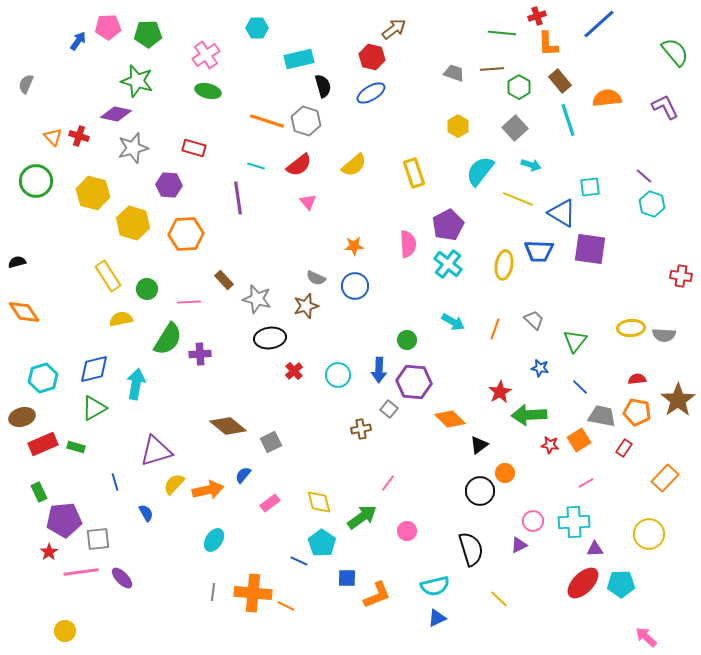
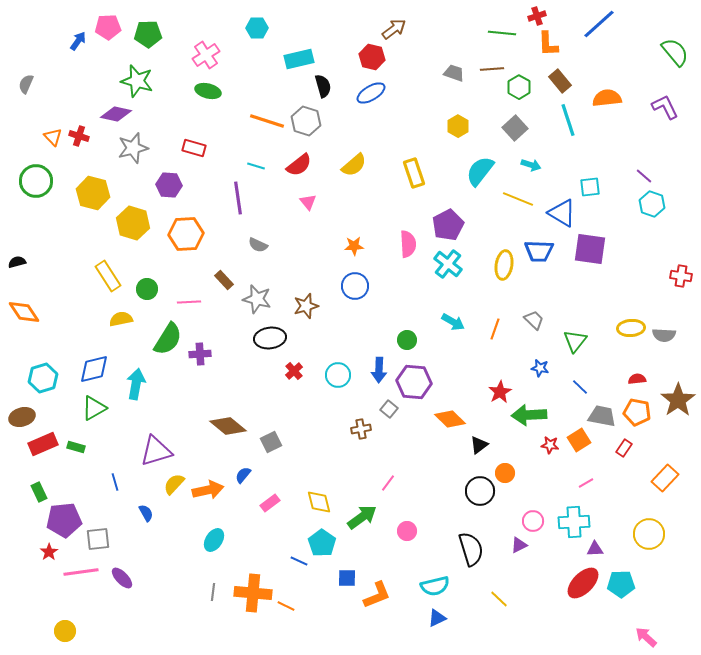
gray semicircle at (316, 278): moved 58 px left, 33 px up
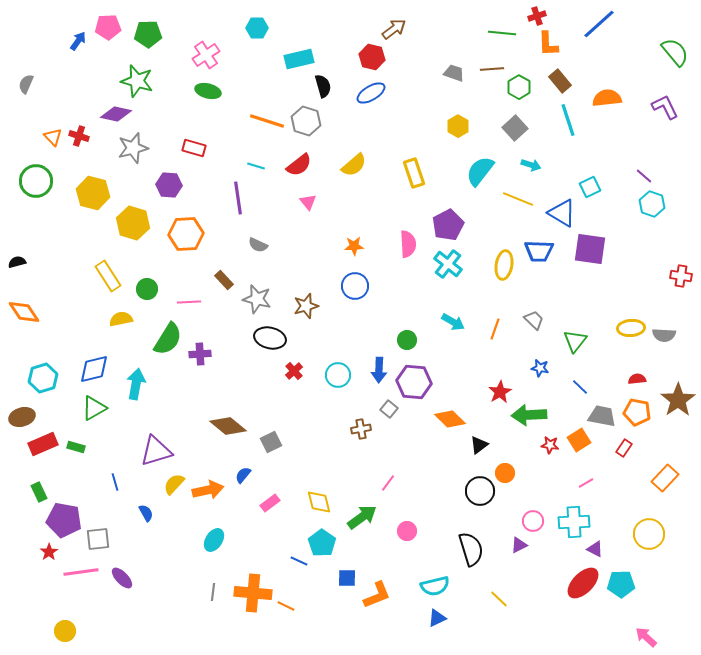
cyan square at (590, 187): rotated 20 degrees counterclockwise
black ellipse at (270, 338): rotated 20 degrees clockwise
purple pentagon at (64, 520): rotated 16 degrees clockwise
purple triangle at (595, 549): rotated 30 degrees clockwise
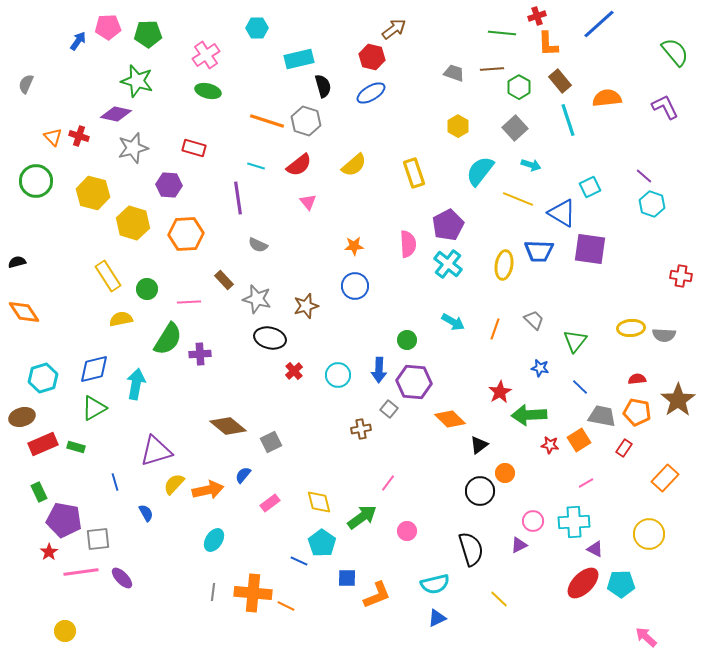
cyan semicircle at (435, 586): moved 2 px up
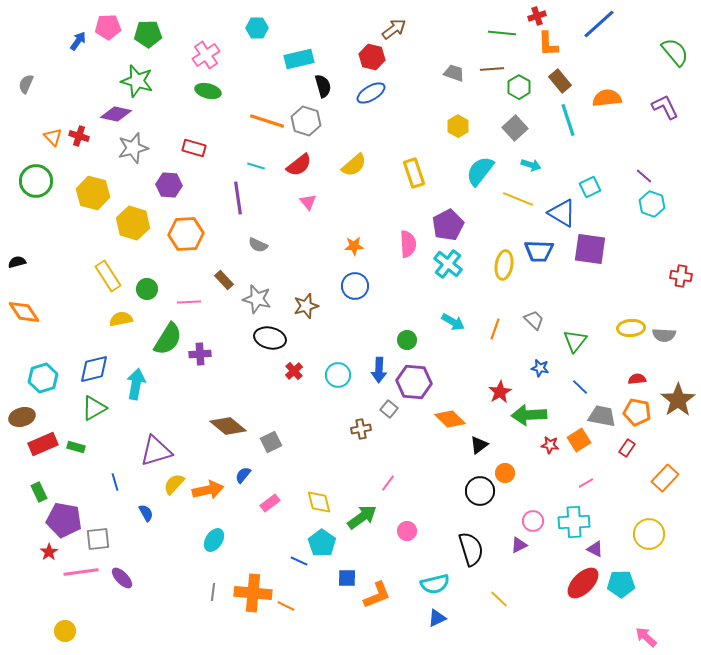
red rectangle at (624, 448): moved 3 px right
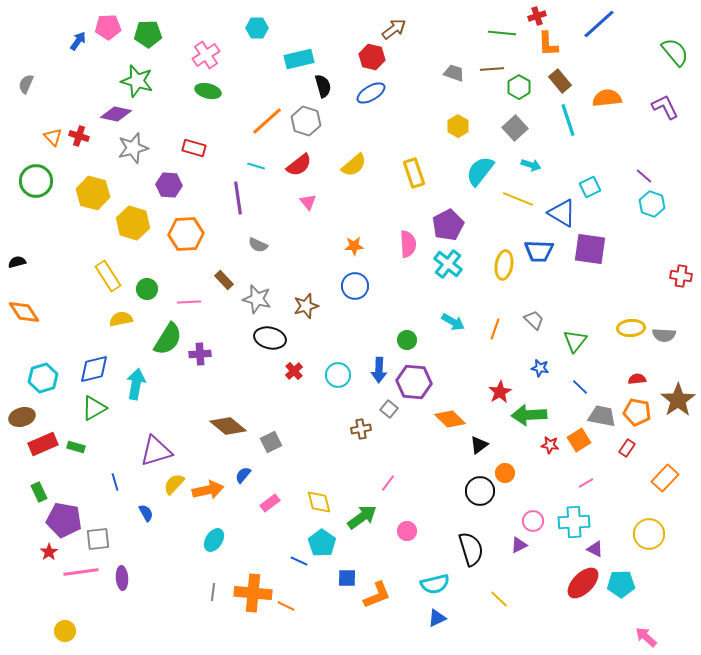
orange line at (267, 121): rotated 60 degrees counterclockwise
purple ellipse at (122, 578): rotated 40 degrees clockwise
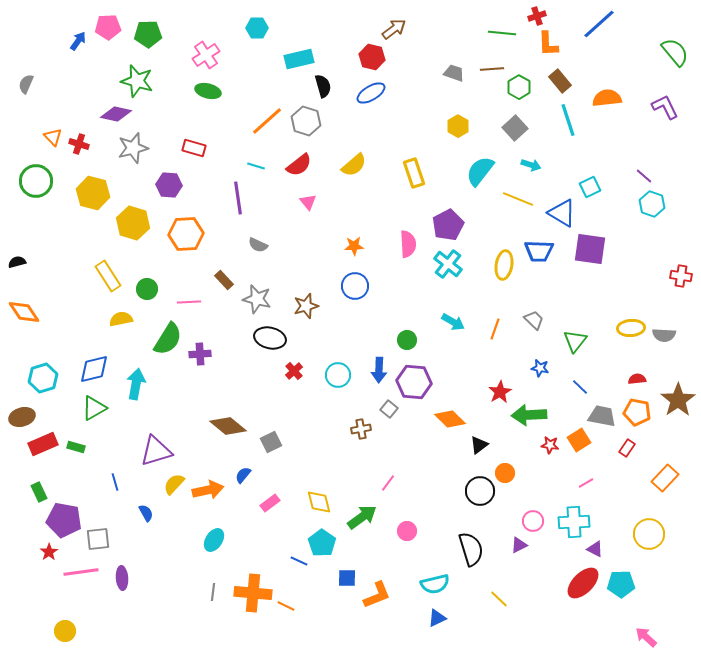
red cross at (79, 136): moved 8 px down
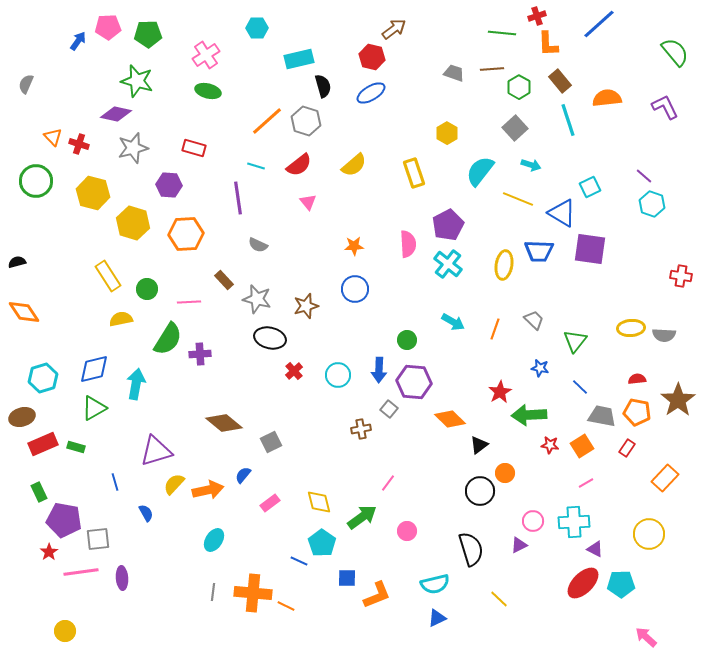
yellow hexagon at (458, 126): moved 11 px left, 7 px down
blue circle at (355, 286): moved 3 px down
brown diamond at (228, 426): moved 4 px left, 3 px up
orange square at (579, 440): moved 3 px right, 6 px down
